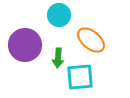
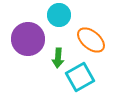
purple circle: moved 3 px right, 6 px up
cyan square: rotated 24 degrees counterclockwise
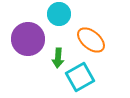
cyan circle: moved 1 px up
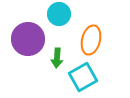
orange ellipse: rotated 64 degrees clockwise
green arrow: moved 1 px left
cyan square: moved 3 px right
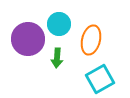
cyan circle: moved 10 px down
cyan square: moved 17 px right, 2 px down
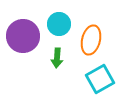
purple circle: moved 5 px left, 3 px up
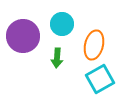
cyan circle: moved 3 px right
orange ellipse: moved 3 px right, 5 px down
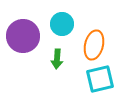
green arrow: moved 1 px down
cyan square: rotated 16 degrees clockwise
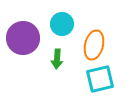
purple circle: moved 2 px down
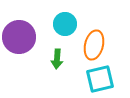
cyan circle: moved 3 px right
purple circle: moved 4 px left, 1 px up
